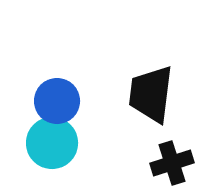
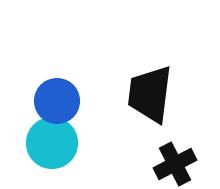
black trapezoid: moved 1 px left
black cross: moved 3 px right, 1 px down; rotated 9 degrees counterclockwise
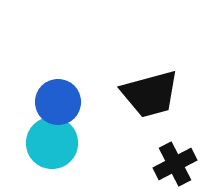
black trapezoid: rotated 112 degrees counterclockwise
blue circle: moved 1 px right, 1 px down
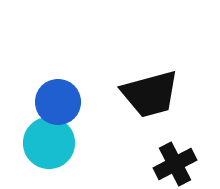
cyan circle: moved 3 px left
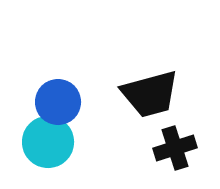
cyan circle: moved 1 px left, 1 px up
black cross: moved 16 px up; rotated 9 degrees clockwise
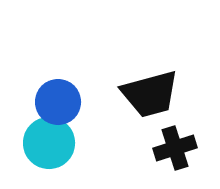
cyan circle: moved 1 px right, 1 px down
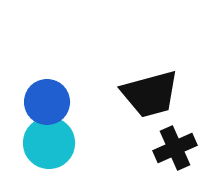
blue circle: moved 11 px left
black cross: rotated 6 degrees counterclockwise
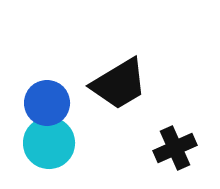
black trapezoid: moved 31 px left, 10 px up; rotated 16 degrees counterclockwise
blue circle: moved 1 px down
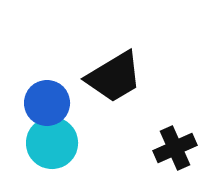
black trapezoid: moved 5 px left, 7 px up
cyan circle: moved 3 px right
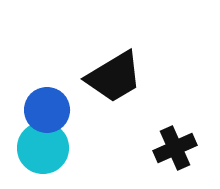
blue circle: moved 7 px down
cyan circle: moved 9 px left, 5 px down
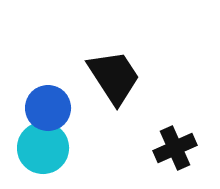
black trapezoid: rotated 92 degrees counterclockwise
blue circle: moved 1 px right, 2 px up
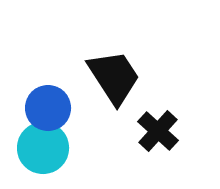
black cross: moved 17 px left, 17 px up; rotated 24 degrees counterclockwise
